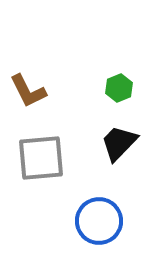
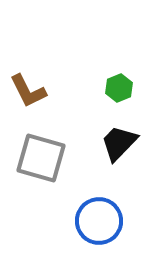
gray square: rotated 21 degrees clockwise
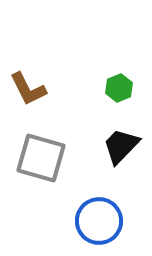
brown L-shape: moved 2 px up
black trapezoid: moved 2 px right, 3 px down
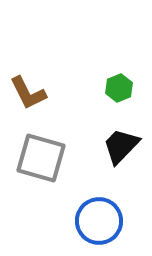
brown L-shape: moved 4 px down
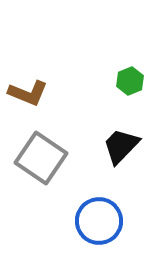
green hexagon: moved 11 px right, 7 px up
brown L-shape: rotated 42 degrees counterclockwise
gray square: rotated 18 degrees clockwise
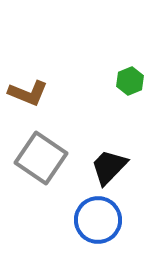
black trapezoid: moved 12 px left, 21 px down
blue circle: moved 1 px left, 1 px up
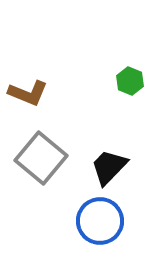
green hexagon: rotated 16 degrees counterclockwise
gray square: rotated 6 degrees clockwise
blue circle: moved 2 px right, 1 px down
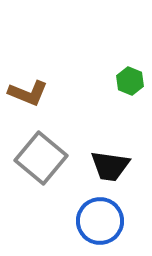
black trapezoid: moved 1 px right, 1 px up; rotated 126 degrees counterclockwise
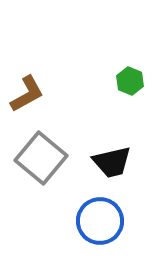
brown L-shape: moved 1 px left, 1 px down; rotated 51 degrees counterclockwise
black trapezoid: moved 2 px right, 4 px up; rotated 21 degrees counterclockwise
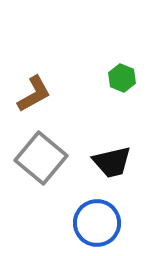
green hexagon: moved 8 px left, 3 px up
brown L-shape: moved 7 px right
blue circle: moved 3 px left, 2 px down
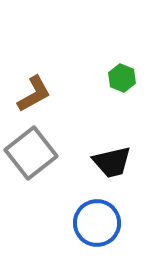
gray square: moved 10 px left, 5 px up; rotated 12 degrees clockwise
